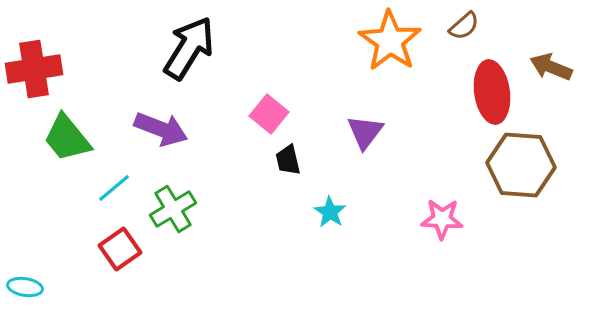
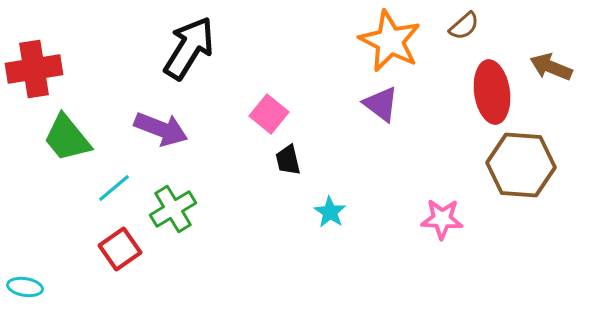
orange star: rotated 8 degrees counterclockwise
purple triangle: moved 16 px right, 28 px up; rotated 30 degrees counterclockwise
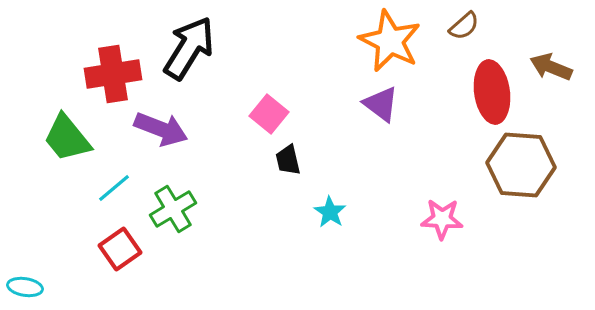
red cross: moved 79 px right, 5 px down
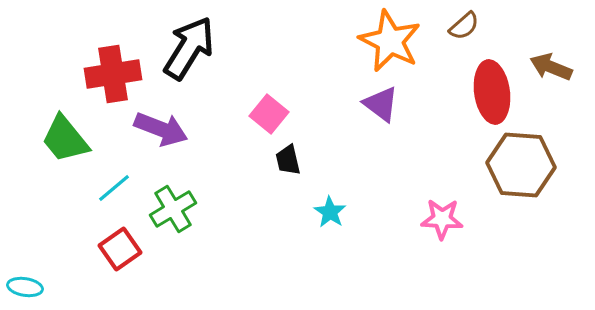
green trapezoid: moved 2 px left, 1 px down
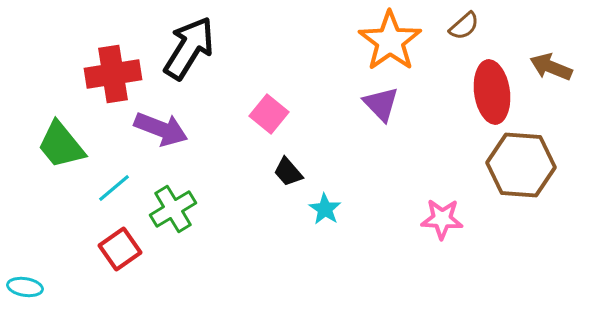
orange star: rotated 10 degrees clockwise
purple triangle: rotated 9 degrees clockwise
green trapezoid: moved 4 px left, 6 px down
black trapezoid: moved 12 px down; rotated 28 degrees counterclockwise
cyan star: moved 5 px left, 3 px up
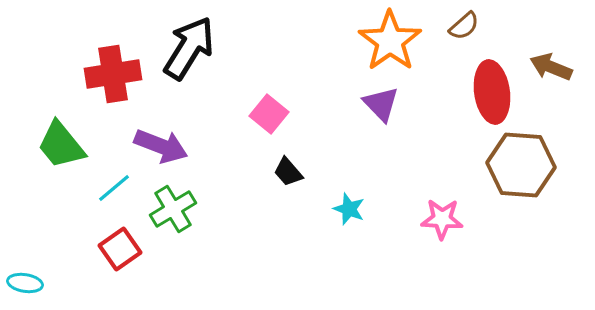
purple arrow: moved 17 px down
cyan star: moved 24 px right; rotated 12 degrees counterclockwise
cyan ellipse: moved 4 px up
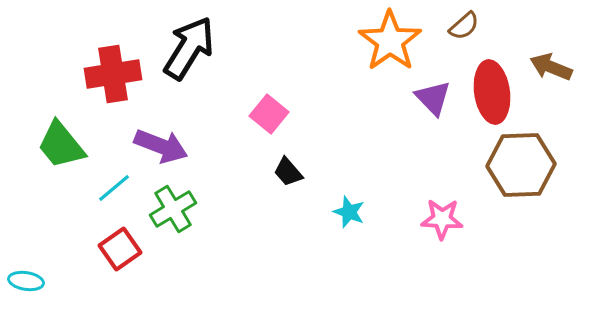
purple triangle: moved 52 px right, 6 px up
brown hexagon: rotated 6 degrees counterclockwise
cyan star: moved 3 px down
cyan ellipse: moved 1 px right, 2 px up
